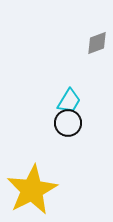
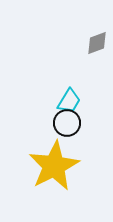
black circle: moved 1 px left
yellow star: moved 22 px right, 24 px up
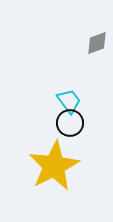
cyan trapezoid: rotated 68 degrees counterclockwise
black circle: moved 3 px right
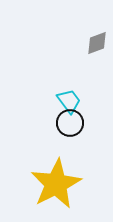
yellow star: moved 2 px right, 18 px down
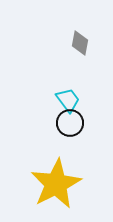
gray diamond: moved 17 px left; rotated 60 degrees counterclockwise
cyan trapezoid: moved 1 px left, 1 px up
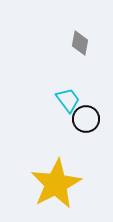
black circle: moved 16 px right, 4 px up
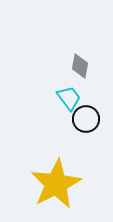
gray diamond: moved 23 px down
cyan trapezoid: moved 1 px right, 2 px up
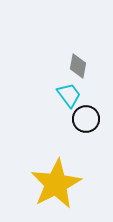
gray diamond: moved 2 px left
cyan trapezoid: moved 3 px up
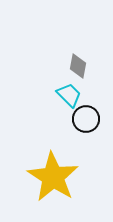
cyan trapezoid: rotated 8 degrees counterclockwise
yellow star: moved 3 px left, 7 px up; rotated 12 degrees counterclockwise
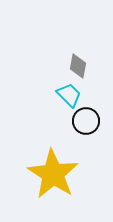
black circle: moved 2 px down
yellow star: moved 3 px up
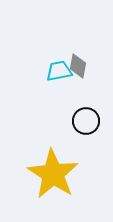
cyan trapezoid: moved 10 px left, 24 px up; rotated 56 degrees counterclockwise
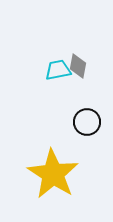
cyan trapezoid: moved 1 px left, 1 px up
black circle: moved 1 px right, 1 px down
